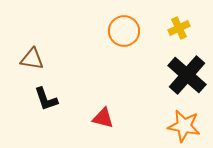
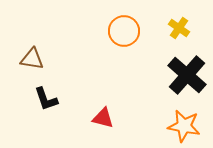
yellow cross: rotated 30 degrees counterclockwise
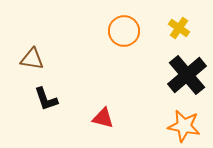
black cross: rotated 9 degrees clockwise
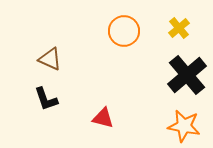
yellow cross: rotated 15 degrees clockwise
brown triangle: moved 18 px right; rotated 15 degrees clockwise
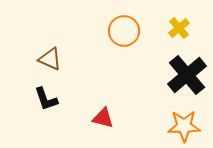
orange star: rotated 12 degrees counterclockwise
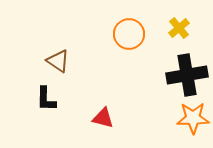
orange circle: moved 5 px right, 3 px down
brown triangle: moved 8 px right, 2 px down; rotated 10 degrees clockwise
black cross: rotated 30 degrees clockwise
black L-shape: rotated 20 degrees clockwise
orange star: moved 9 px right, 8 px up
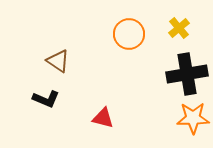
black cross: moved 1 px up
black L-shape: rotated 68 degrees counterclockwise
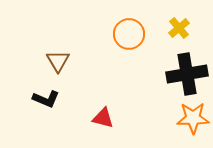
brown triangle: rotated 25 degrees clockwise
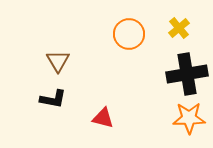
black L-shape: moved 7 px right; rotated 12 degrees counterclockwise
orange star: moved 4 px left
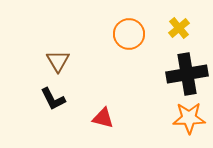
black L-shape: rotated 52 degrees clockwise
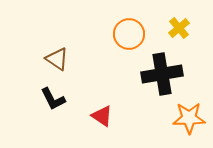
brown triangle: moved 1 px left, 2 px up; rotated 25 degrees counterclockwise
black cross: moved 25 px left
red triangle: moved 1 px left, 2 px up; rotated 20 degrees clockwise
